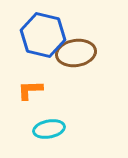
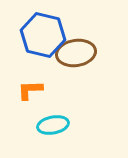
cyan ellipse: moved 4 px right, 4 px up
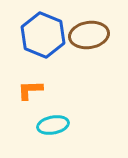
blue hexagon: rotated 9 degrees clockwise
brown ellipse: moved 13 px right, 18 px up
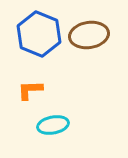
blue hexagon: moved 4 px left, 1 px up
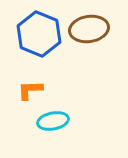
brown ellipse: moved 6 px up
cyan ellipse: moved 4 px up
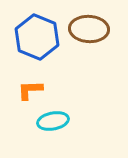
brown ellipse: rotated 12 degrees clockwise
blue hexagon: moved 2 px left, 3 px down
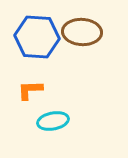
brown ellipse: moved 7 px left, 3 px down
blue hexagon: rotated 18 degrees counterclockwise
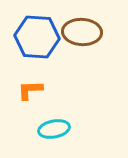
cyan ellipse: moved 1 px right, 8 px down
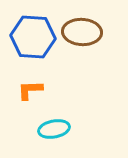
blue hexagon: moved 4 px left
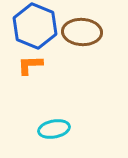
blue hexagon: moved 2 px right, 11 px up; rotated 18 degrees clockwise
orange L-shape: moved 25 px up
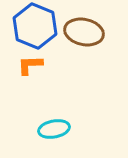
brown ellipse: moved 2 px right; rotated 9 degrees clockwise
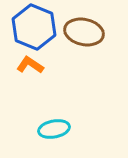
blue hexagon: moved 1 px left, 1 px down
orange L-shape: rotated 36 degrees clockwise
